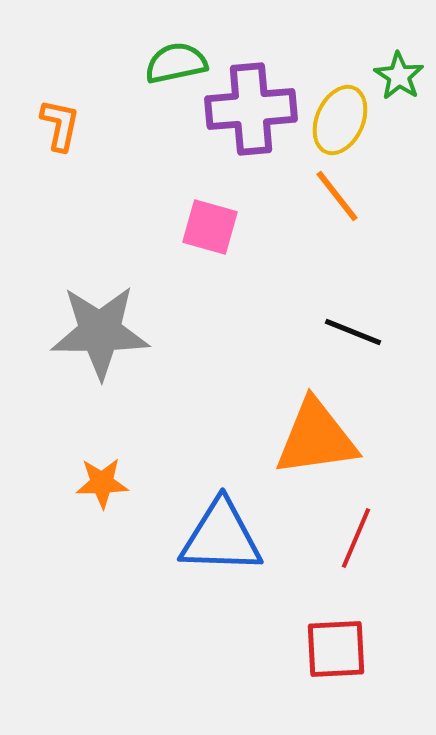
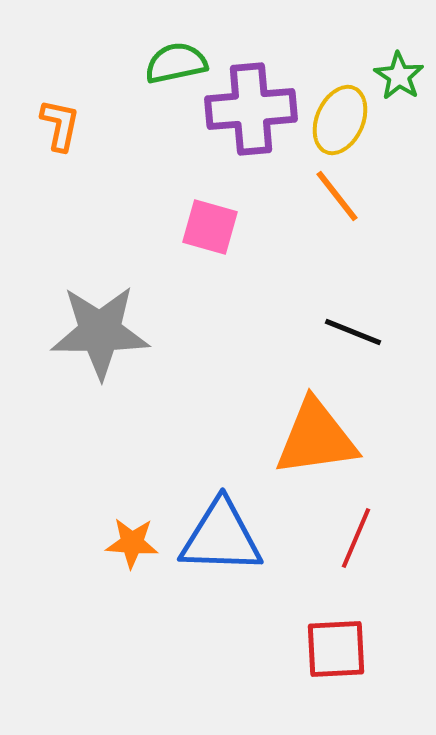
orange star: moved 30 px right, 60 px down; rotated 6 degrees clockwise
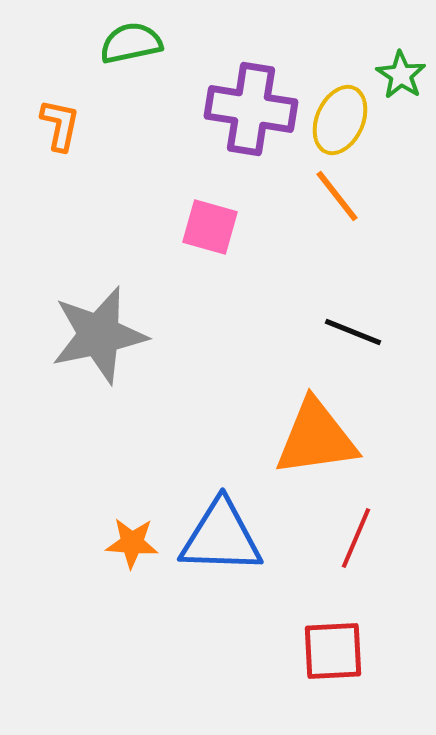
green semicircle: moved 45 px left, 20 px up
green star: moved 2 px right, 1 px up
purple cross: rotated 14 degrees clockwise
gray star: moved 1 px left, 3 px down; rotated 12 degrees counterclockwise
red square: moved 3 px left, 2 px down
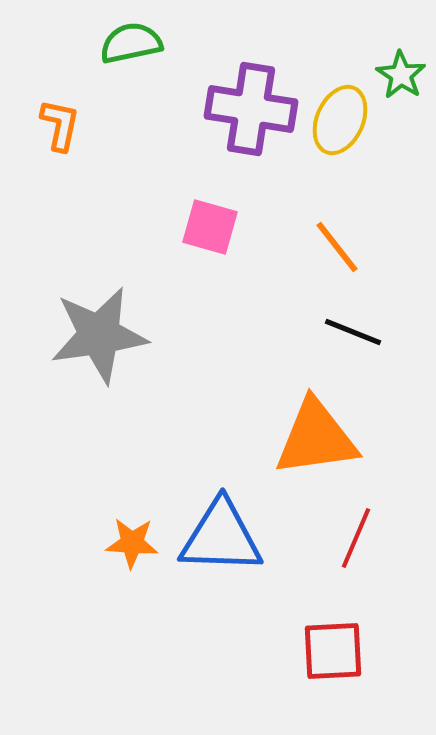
orange line: moved 51 px down
gray star: rotated 4 degrees clockwise
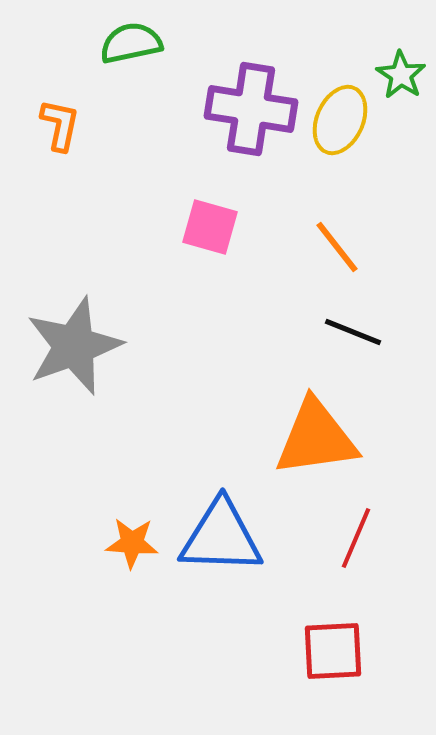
gray star: moved 25 px left, 11 px down; rotated 12 degrees counterclockwise
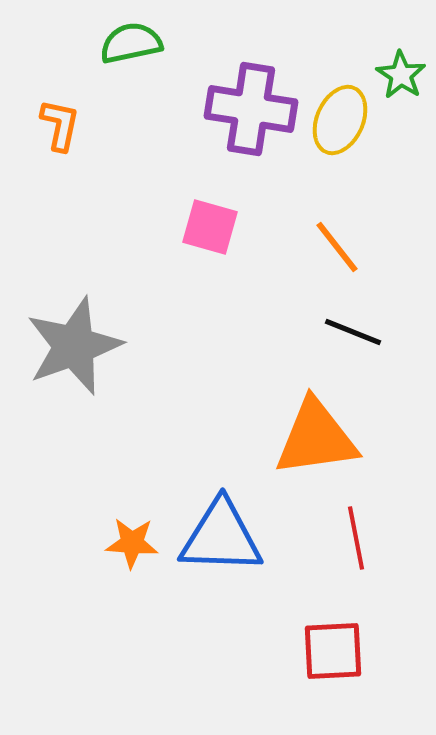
red line: rotated 34 degrees counterclockwise
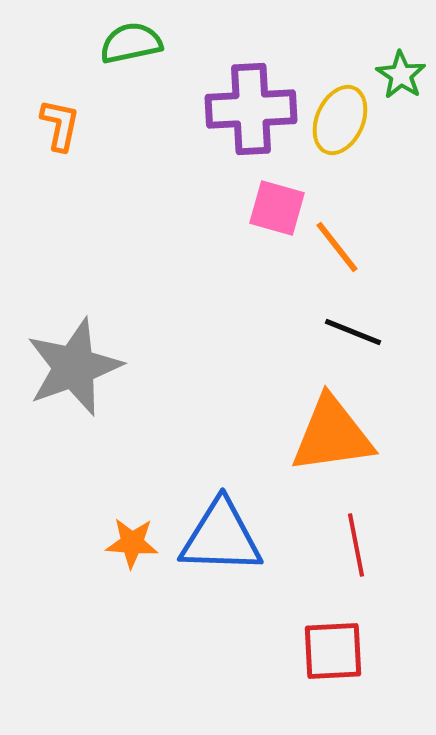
purple cross: rotated 12 degrees counterclockwise
pink square: moved 67 px right, 19 px up
gray star: moved 21 px down
orange triangle: moved 16 px right, 3 px up
red line: moved 7 px down
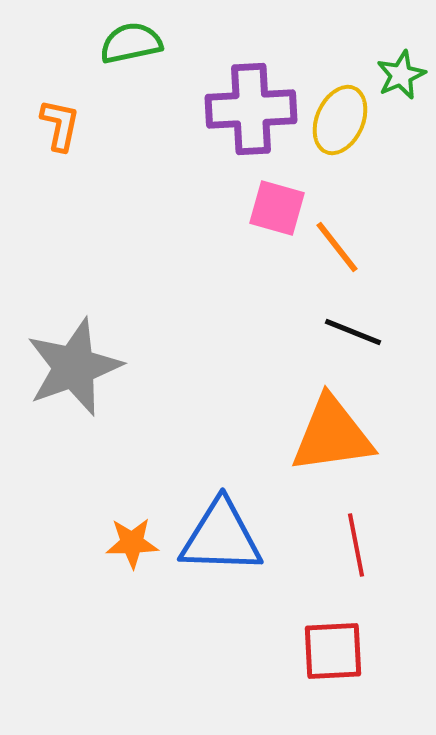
green star: rotated 15 degrees clockwise
orange star: rotated 6 degrees counterclockwise
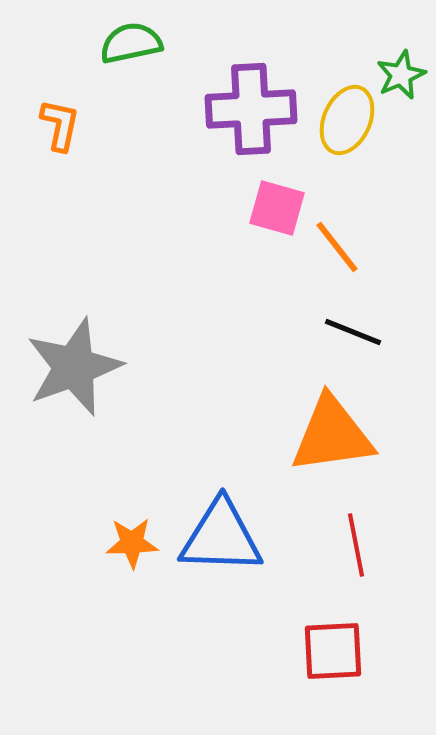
yellow ellipse: moved 7 px right
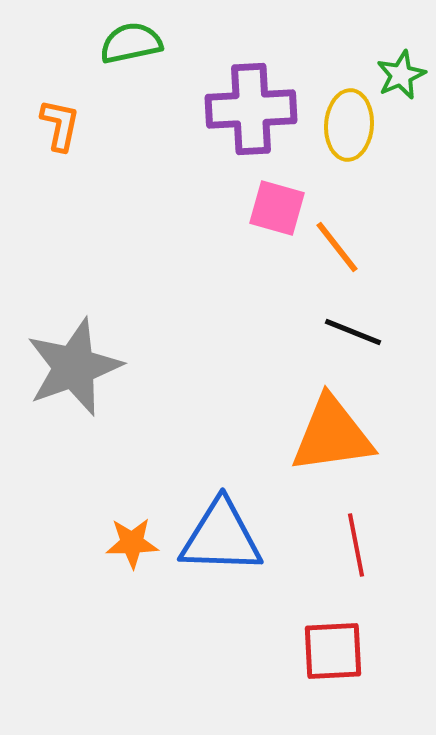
yellow ellipse: moved 2 px right, 5 px down; rotated 20 degrees counterclockwise
